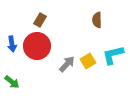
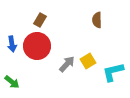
cyan L-shape: moved 17 px down
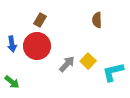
yellow square: rotated 14 degrees counterclockwise
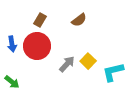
brown semicircle: moved 18 px left; rotated 126 degrees counterclockwise
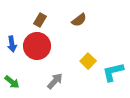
gray arrow: moved 12 px left, 17 px down
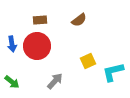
brown rectangle: rotated 56 degrees clockwise
yellow square: rotated 21 degrees clockwise
